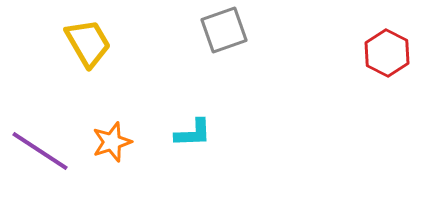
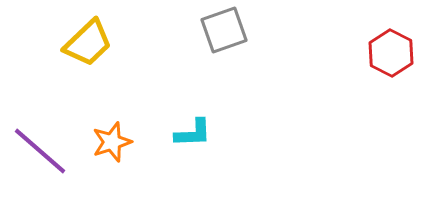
yellow trapezoid: rotated 76 degrees clockwise
red hexagon: moved 4 px right
purple line: rotated 8 degrees clockwise
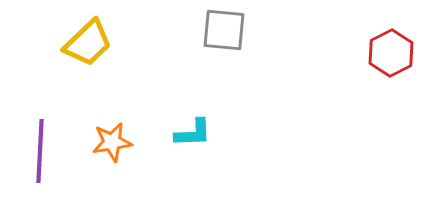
gray square: rotated 24 degrees clockwise
red hexagon: rotated 6 degrees clockwise
orange star: rotated 9 degrees clockwise
purple line: rotated 52 degrees clockwise
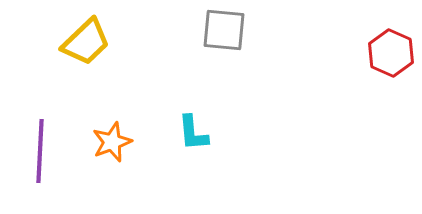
yellow trapezoid: moved 2 px left, 1 px up
red hexagon: rotated 9 degrees counterclockwise
cyan L-shape: rotated 87 degrees clockwise
orange star: rotated 12 degrees counterclockwise
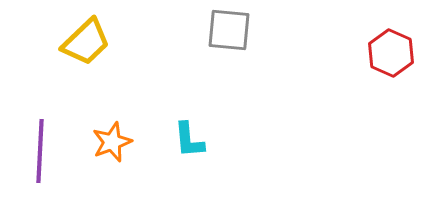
gray square: moved 5 px right
cyan L-shape: moved 4 px left, 7 px down
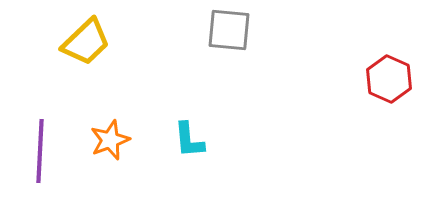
red hexagon: moved 2 px left, 26 px down
orange star: moved 2 px left, 2 px up
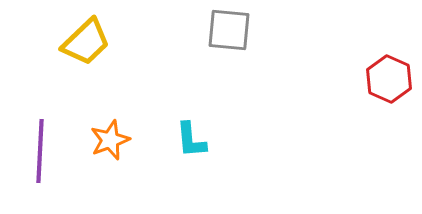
cyan L-shape: moved 2 px right
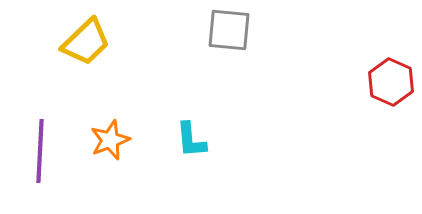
red hexagon: moved 2 px right, 3 px down
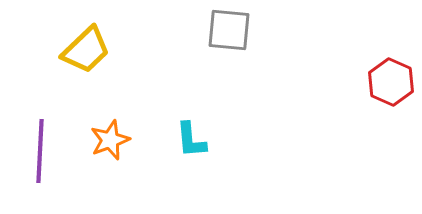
yellow trapezoid: moved 8 px down
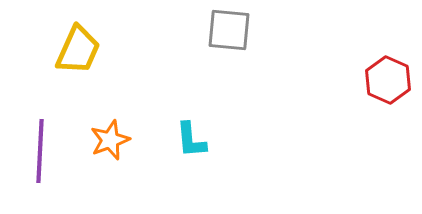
yellow trapezoid: moved 8 px left; rotated 22 degrees counterclockwise
red hexagon: moved 3 px left, 2 px up
